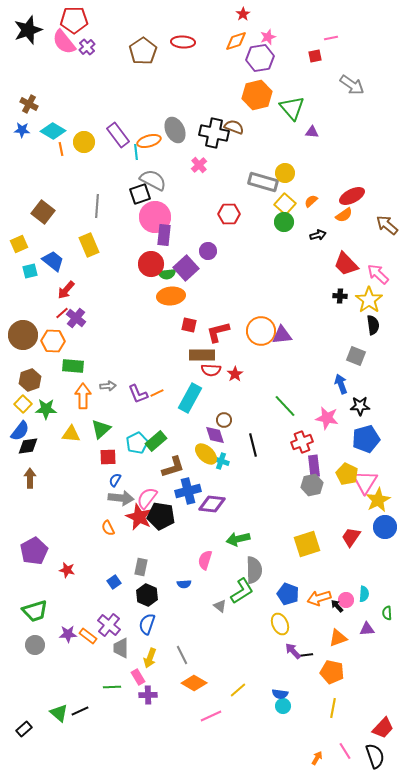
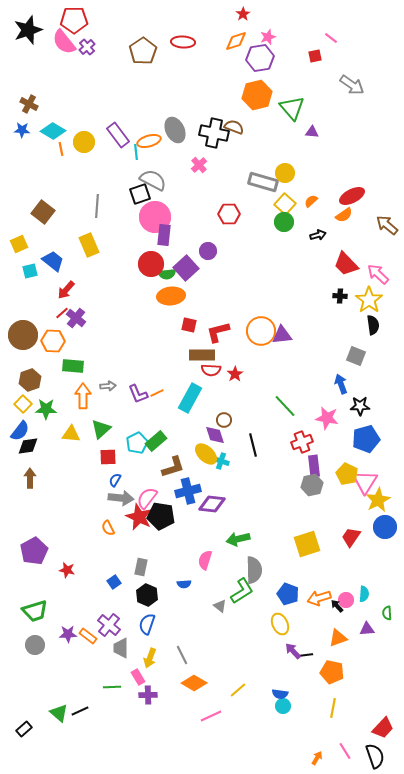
pink line at (331, 38): rotated 48 degrees clockwise
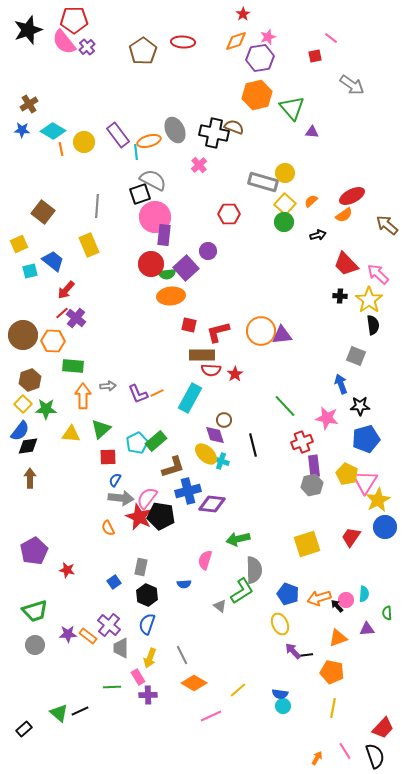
brown cross at (29, 104): rotated 30 degrees clockwise
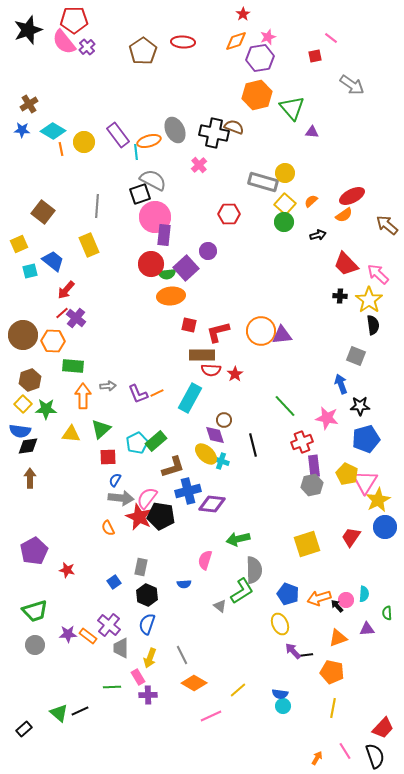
blue semicircle at (20, 431): rotated 60 degrees clockwise
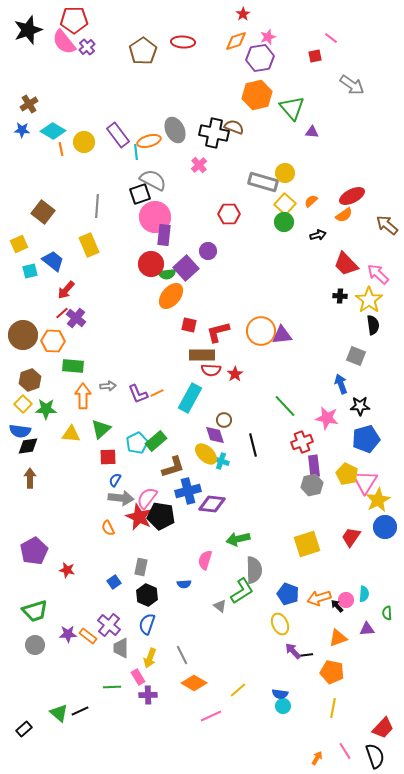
orange ellipse at (171, 296): rotated 44 degrees counterclockwise
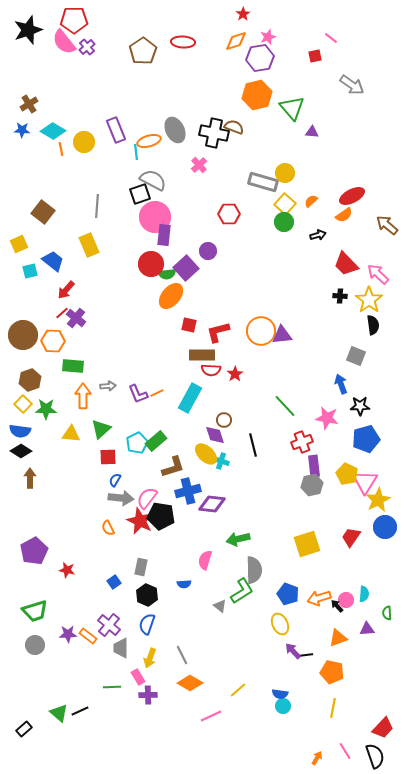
purple rectangle at (118, 135): moved 2 px left, 5 px up; rotated 15 degrees clockwise
black diamond at (28, 446): moved 7 px left, 5 px down; rotated 40 degrees clockwise
red star at (139, 517): moved 1 px right, 4 px down
orange diamond at (194, 683): moved 4 px left
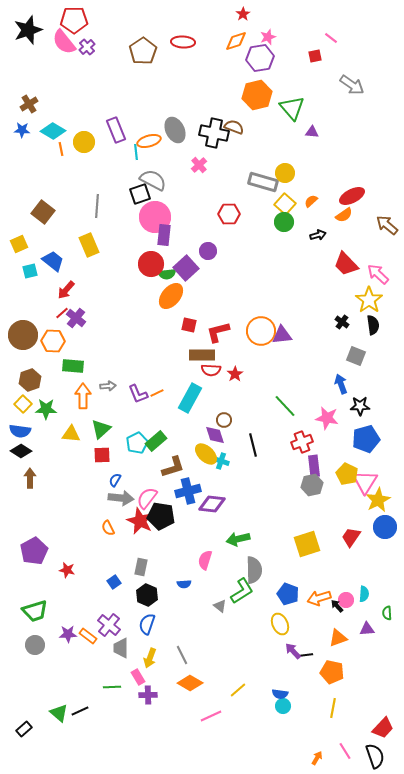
black cross at (340, 296): moved 2 px right, 26 px down; rotated 32 degrees clockwise
red square at (108, 457): moved 6 px left, 2 px up
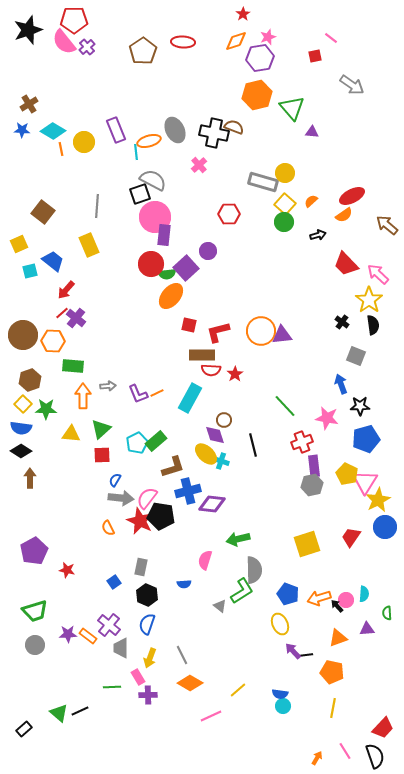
blue semicircle at (20, 431): moved 1 px right, 3 px up
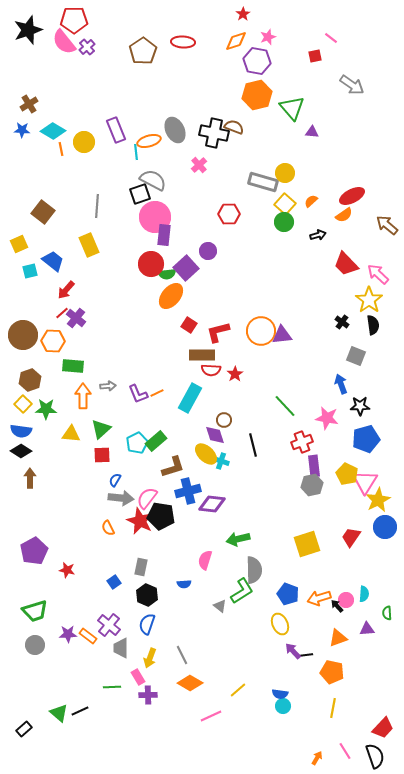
purple hexagon at (260, 58): moved 3 px left, 3 px down; rotated 20 degrees clockwise
red square at (189, 325): rotated 21 degrees clockwise
blue semicircle at (21, 428): moved 3 px down
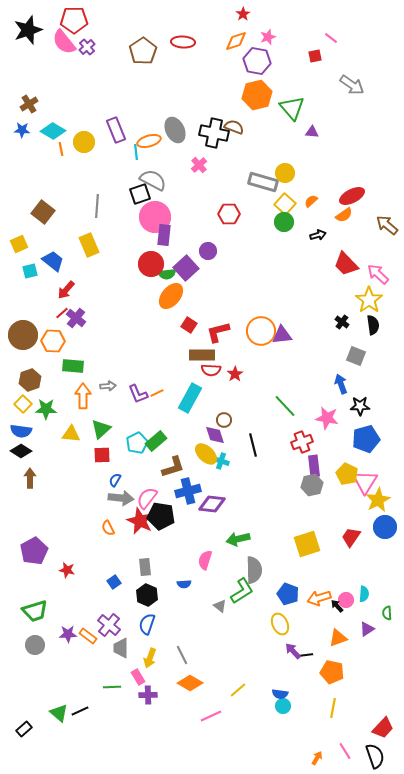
gray rectangle at (141, 567): moved 4 px right; rotated 18 degrees counterclockwise
purple triangle at (367, 629): rotated 28 degrees counterclockwise
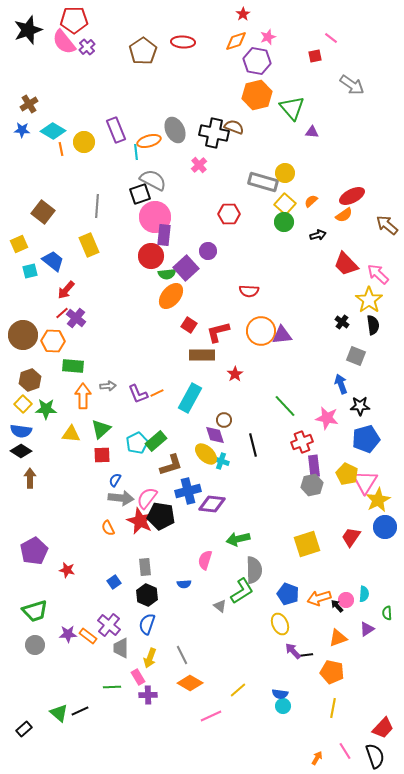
red circle at (151, 264): moved 8 px up
red semicircle at (211, 370): moved 38 px right, 79 px up
brown L-shape at (173, 467): moved 2 px left, 2 px up
